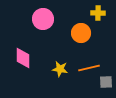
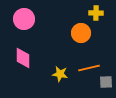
yellow cross: moved 2 px left
pink circle: moved 19 px left
yellow star: moved 5 px down
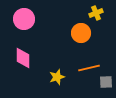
yellow cross: rotated 24 degrees counterclockwise
yellow star: moved 3 px left, 3 px down; rotated 28 degrees counterclockwise
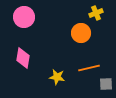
pink circle: moved 2 px up
pink diamond: rotated 10 degrees clockwise
yellow star: rotated 28 degrees clockwise
gray square: moved 2 px down
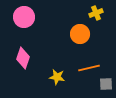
orange circle: moved 1 px left, 1 px down
pink diamond: rotated 10 degrees clockwise
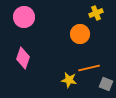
yellow star: moved 12 px right, 3 px down
gray square: rotated 24 degrees clockwise
